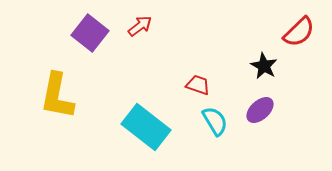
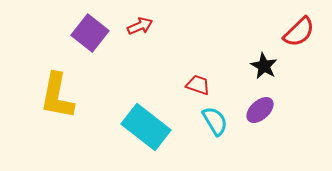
red arrow: rotated 15 degrees clockwise
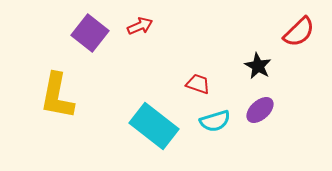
black star: moved 6 px left
red trapezoid: moved 1 px up
cyan semicircle: rotated 104 degrees clockwise
cyan rectangle: moved 8 px right, 1 px up
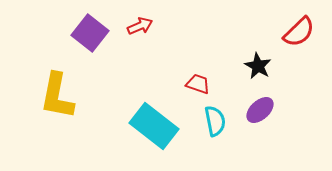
cyan semicircle: rotated 84 degrees counterclockwise
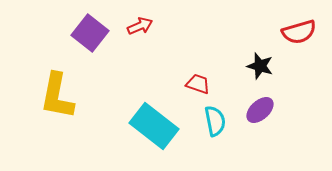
red semicircle: rotated 28 degrees clockwise
black star: moved 2 px right; rotated 12 degrees counterclockwise
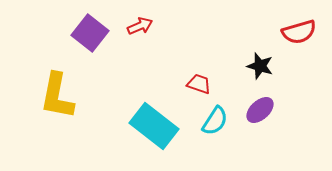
red trapezoid: moved 1 px right
cyan semicircle: rotated 44 degrees clockwise
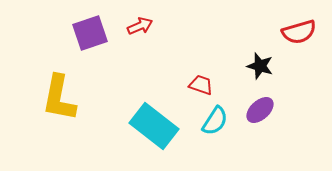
purple square: rotated 33 degrees clockwise
red trapezoid: moved 2 px right, 1 px down
yellow L-shape: moved 2 px right, 2 px down
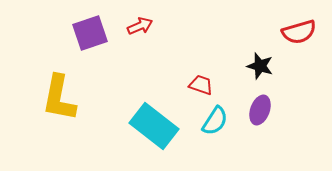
purple ellipse: rotated 28 degrees counterclockwise
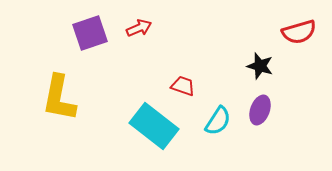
red arrow: moved 1 px left, 2 px down
red trapezoid: moved 18 px left, 1 px down
cyan semicircle: moved 3 px right
